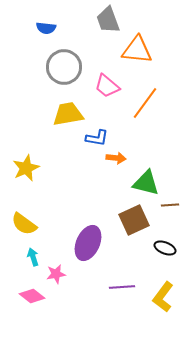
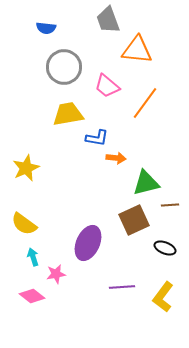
green triangle: rotated 28 degrees counterclockwise
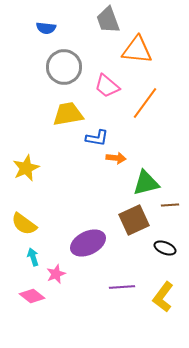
purple ellipse: rotated 40 degrees clockwise
pink star: rotated 12 degrees counterclockwise
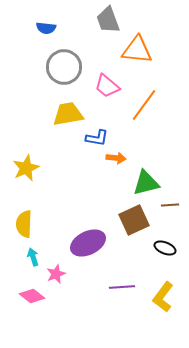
orange line: moved 1 px left, 2 px down
yellow semicircle: rotated 56 degrees clockwise
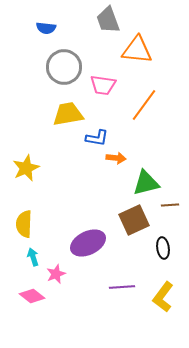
pink trapezoid: moved 4 px left, 1 px up; rotated 32 degrees counterclockwise
black ellipse: moved 2 px left; rotated 60 degrees clockwise
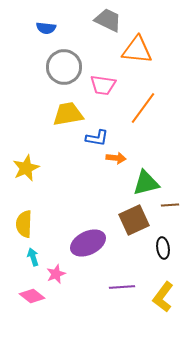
gray trapezoid: rotated 136 degrees clockwise
orange line: moved 1 px left, 3 px down
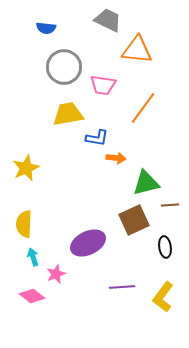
black ellipse: moved 2 px right, 1 px up
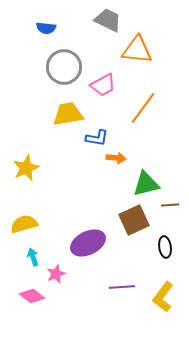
pink trapezoid: rotated 36 degrees counterclockwise
green triangle: moved 1 px down
yellow semicircle: rotated 72 degrees clockwise
